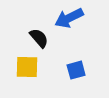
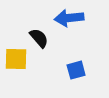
blue arrow: rotated 20 degrees clockwise
yellow square: moved 11 px left, 8 px up
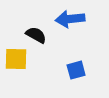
blue arrow: moved 1 px right, 1 px down
black semicircle: moved 3 px left, 3 px up; rotated 20 degrees counterclockwise
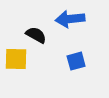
blue square: moved 9 px up
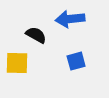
yellow square: moved 1 px right, 4 px down
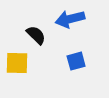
blue arrow: rotated 8 degrees counterclockwise
black semicircle: rotated 15 degrees clockwise
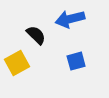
yellow square: rotated 30 degrees counterclockwise
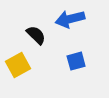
yellow square: moved 1 px right, 2 px down
